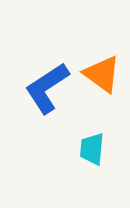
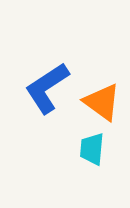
orange triangle: moved 28 px down
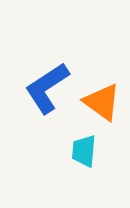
cyan trapezoid: moved 8 px left, 2 px down
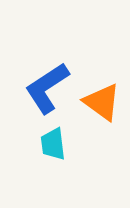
cyan trapezoid: moved 31 px left, 7 px up; rotated 12 degrees counterclockwise
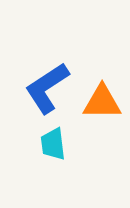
orange triangle: rotated 36 degrees counterclockwise
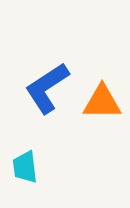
cyan trapezoid: moved 28 px left, 23 px down
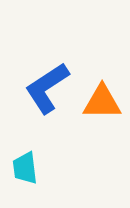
cyan trapezoid: moved 1 px down
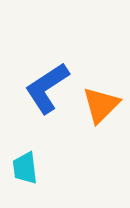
orange triangle: moved 1 px left, 3 px down; rotated 45 degrees counterclockwise
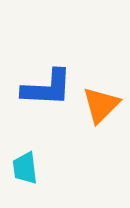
blue L-shape: rotated 144 degrees counterclockwise
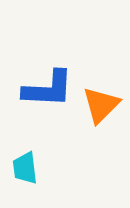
blue L-shape: moved 1 px right, 1 px down
